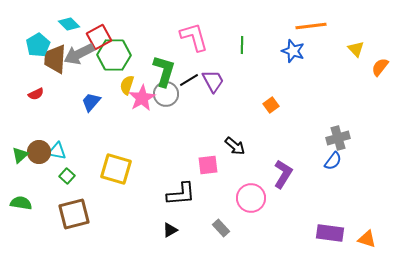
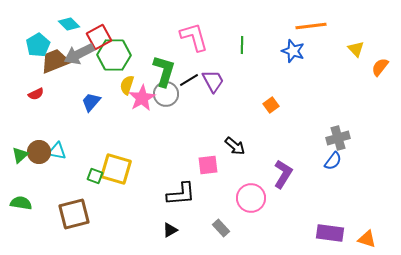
brown trapezoid: moved 2 px down; rotated 64 degrees clockwise
green square: moved 28 px right; rotated 21 degrees counterclockwise
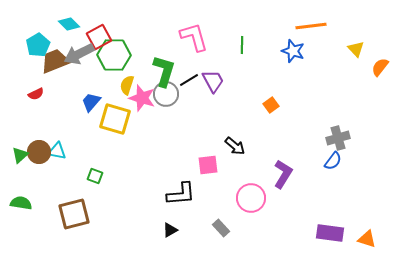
pink star: rotated 24 degrees counterclockwise
yellow square: moved 1 px left, 50 px up
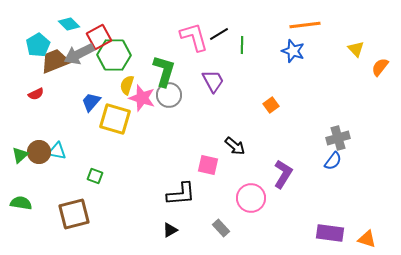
orange line: moved 6 px left, 1 px up
black line: moved 30 px right, 46 px up
gray circle: moved 3 px right, 1 px down
pink square: rotated 20 degrees clockwise
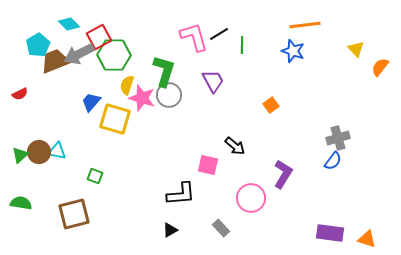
red semicircle: moved 16 px left
